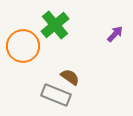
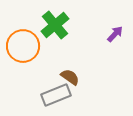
gray rectangle: rotated 44 degrees counterclockwise
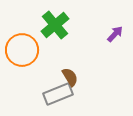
orange circle: moved 1 px left, 4 px down
brown semicircle: rotated 24 degrees clockwise
gray rectangle: moved 2 px right, 1 px up
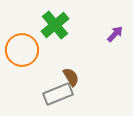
brown semicircle: moved 1 px right
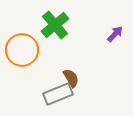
brown semicircle: moved 1 px down
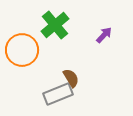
purple arrow: moved 11 px left, 1 px down
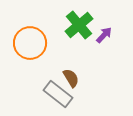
green cross: moved 24 px right
orange circle: moved 8 px right, 7 px up
gray rectangle: rotated 60 degrees clockwise
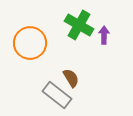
green cross: rotated 20 degrees counterclockwise
purple arrow: rotated 42 degrees counterclockwise
gray rectangle: moved 1 px left, 1 px down
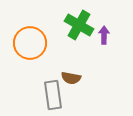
brown semicircle: rotated 132 degrees clockwise
gray rectangle: moved 4 px left; rotated 44 degrees clockwise
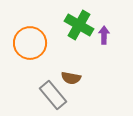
gray rectangle: rotated 32 degrees counterclockwise
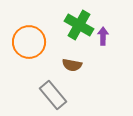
purple arrow: moved 1 px left, 1 px down
orange circle: moved 1 px left, 1 px up
brown semicircle: moved 1 px right, 13 px up
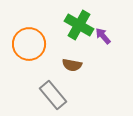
purple arrow: rotated 42 degrees counterclockwise
orange circle: moved 2 px down
